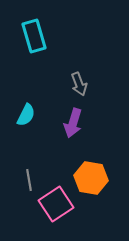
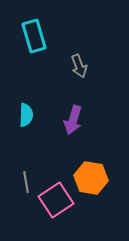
gray arrow: moved 18 px up
cyan semicircle: rotated 25 degrees counterclockwise
purple arrow: moved 3 px up
gray line: moved 3 px left, 2 px down
pink square: moved 4 px up
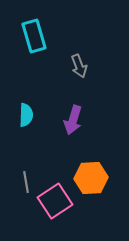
orange hexagon: rotated 12 degrees counterclockwise
pink square: moved 1 px left, 1 px down
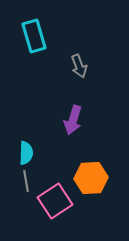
cyan semicircle: moved 38 px down
gray line: moved 1 px up
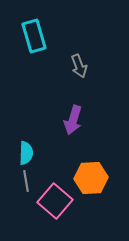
pink square: rotated 16 degrees counterclockwise
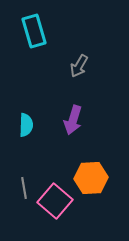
cyan rectangle: moved 5 px up
gray arrow: rotated 50 degrees clockwise
cyan semicircle: moved 28 px up
gray line: moved 2 px left, 7 px down
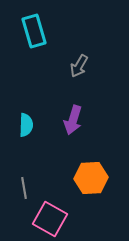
pink square: moved 5 px left, 18 px down; rotated 12 degrees counterclockwise
